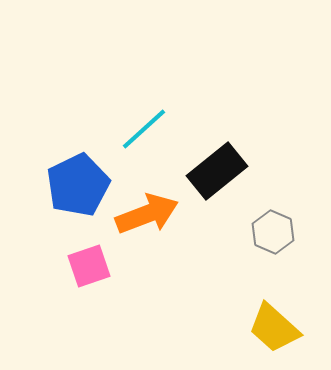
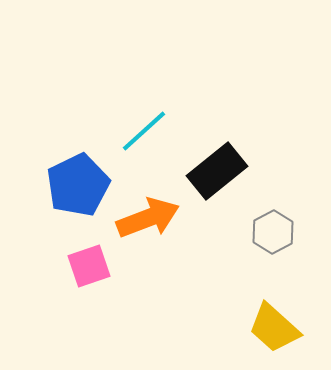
cyan line: moved 2 px down
orange arrow: moved 1 px right, 4 px down
gray hexagon: rotated 9 degrees clockwise
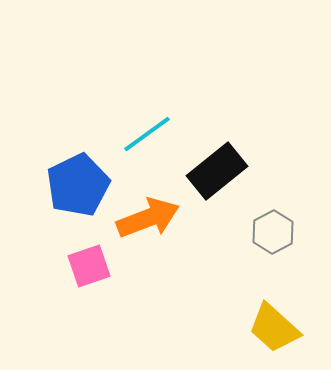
cyan line: moved 3 px right, 3 px down; rotated 6 degrees clockwise
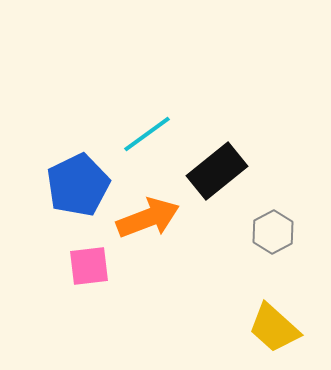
pink square: rotated 12 degrees clockwise
